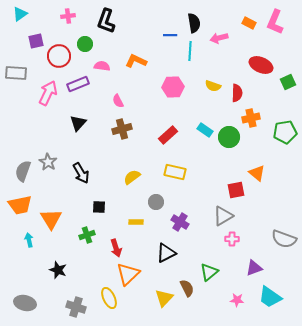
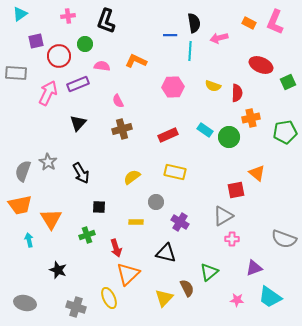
red rectangle at (168, 135): rotated 18 degrees clockwise
black triangle at (166, 253): rotated 40 degrees clockwise
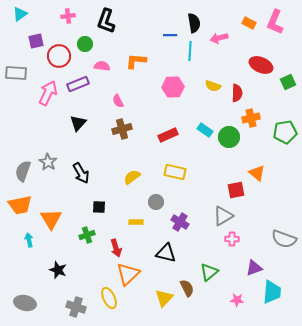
orange L-shape at (136, 61): rotated 20 degrees counterclockwise
cyan trapezoid at (270, 297): moved 2 px right, 5 px up; rotated 120 degrees counterclockwise
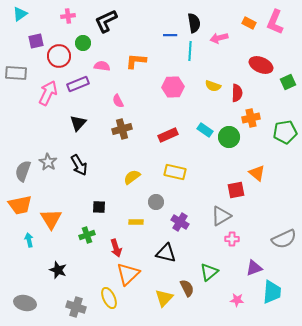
black L-shape at (106, 21): rotated 45 degrees clockwise
green circle at (85, 44): moved 2 px left, 1 px up
black arrow at (81, 173): moved 2 px left, 8 px up
gray triangle at (223, 216): moved 2 px left
gray semicircle at (284, 239): rotated 45 degrees counterclockwise
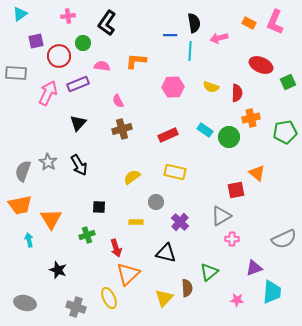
black L-shape at (106, 21): moved 1 px right, 2 px down; rotated 30 degrees counterclockwise
yellow semicircle at (213, 86): moved 2 px left, 1 px down
purple cross at (180, 222): rotated 12 degrees clockwise
brown semicircle at (187, 288): rotated 24 degrees clockwise
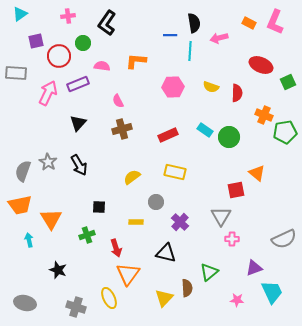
orange cross at (251, 118): moved 13 px right, 3 px up; rotated 36 degrees clockwise
gray triangle at (221, 216): rotated 30 degrees counterclockwise
orange triangle at (128, 274): rotated 10 degrees counterclockwise
cyan trapezoid at (272, 292): rotated 30 degrees counterclockwise
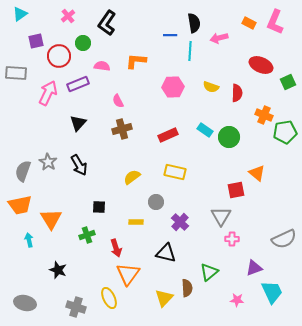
pink cross at (68, 16): rotated 32 degrees counterclockwise
